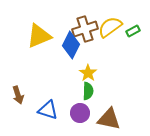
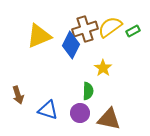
yellow star: moved 15 px right, 5 px up
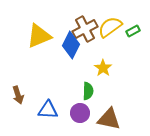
brown cross: rotated 10 degrees counterclockwise
blue triangle: rotated 15 degrees counterclockwise
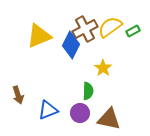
blue triangle: rotated 25 degrees counterclockwise
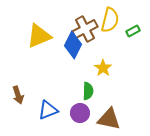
yellow semicircle: moved 7 px up; rotated 140 degrees clockwise
blue diamond: moved 2 px right
